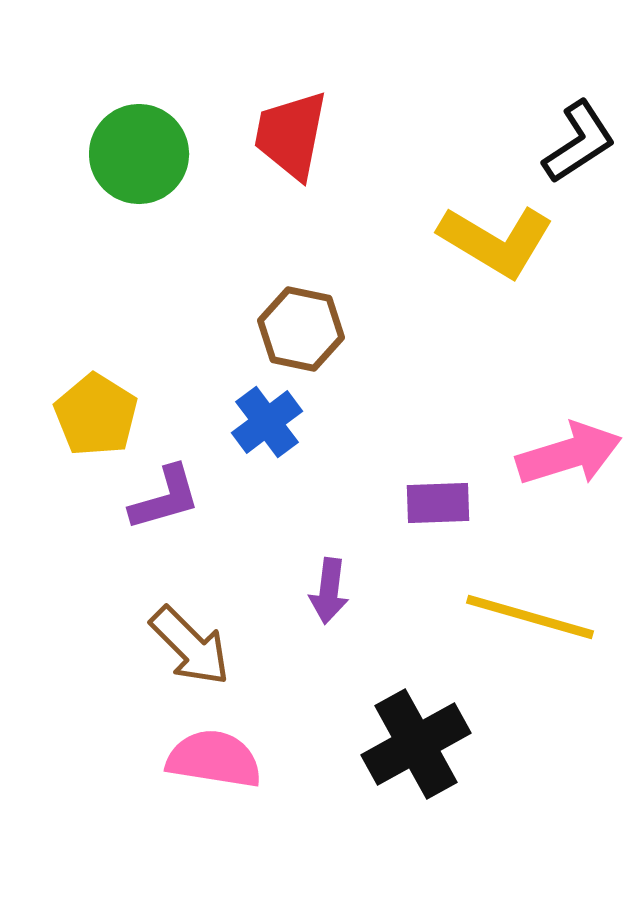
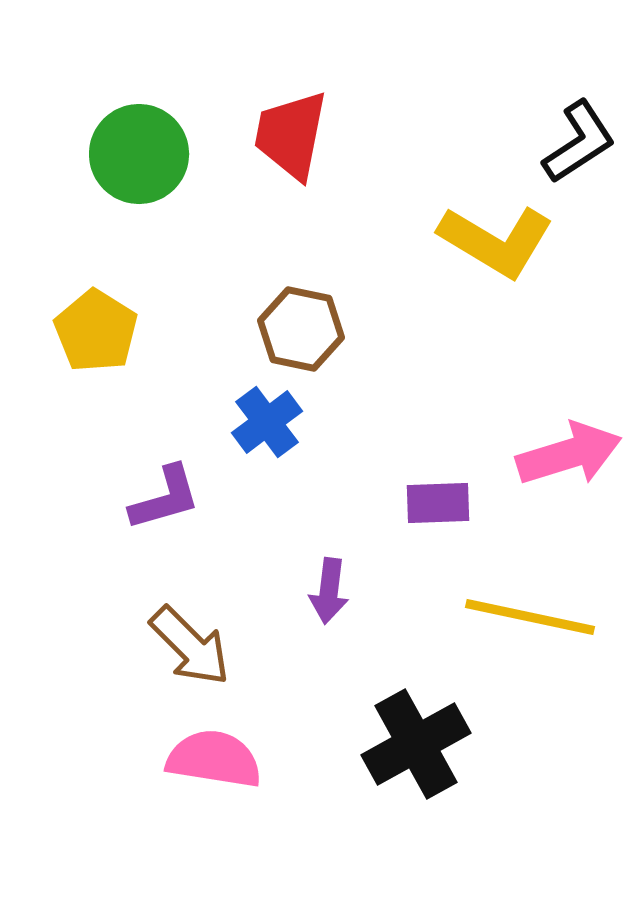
yellow pentagon: moved 84 px up
yellow line: rotated 4 degrees counterclockwise
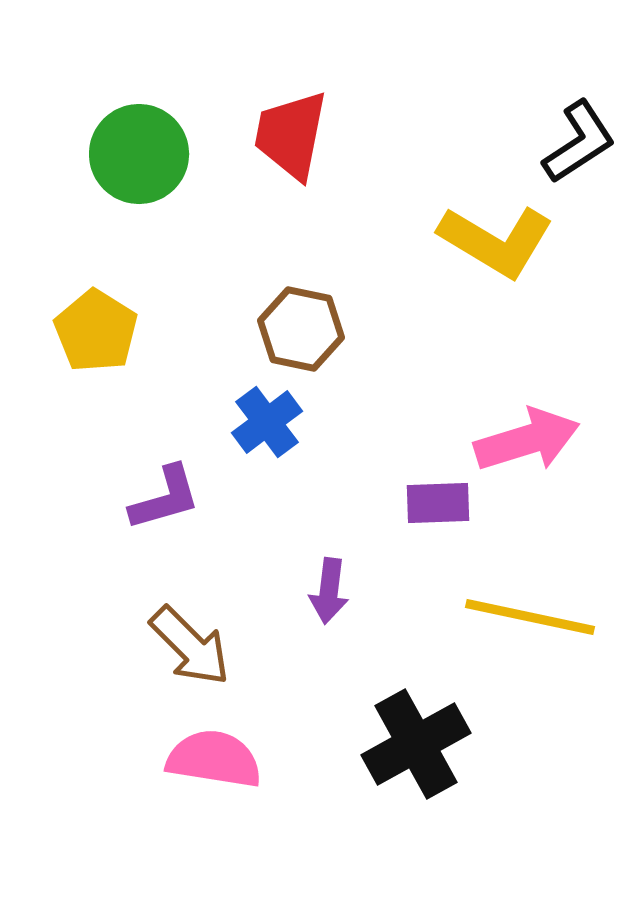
pink arrow: moved 42 px left, 14 px up
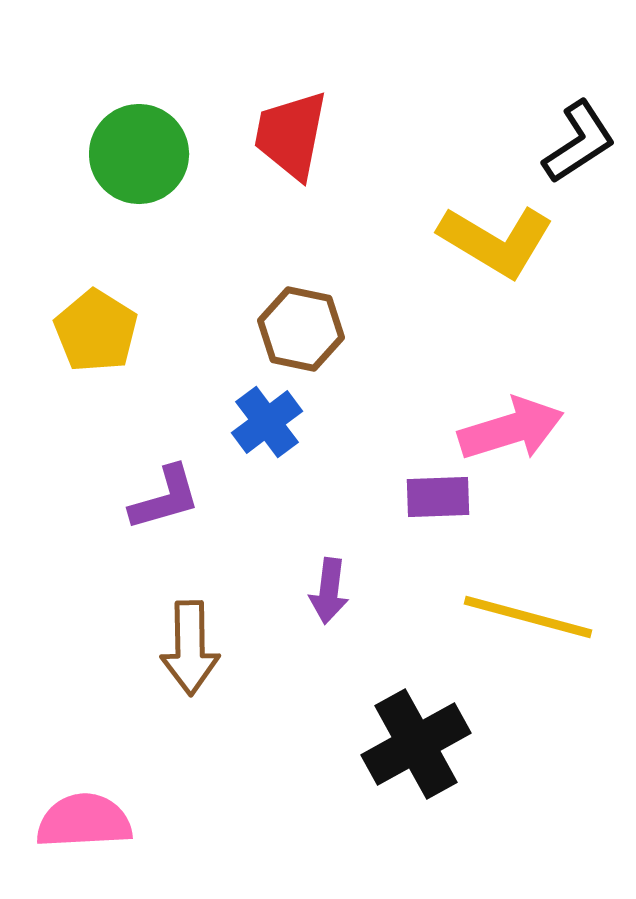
pink arrow: moved 16 px left, 11 px up
purple rectangle: moved 6 px up
yellow line: moved 2 px left; rotated 3 degrees clockwise
brown arrow: moved 2 px down; rotated 44 degrees clockwise
pink semicircle: moved 130 px left, 62 px down; rotated 12 degrees counterclockwise
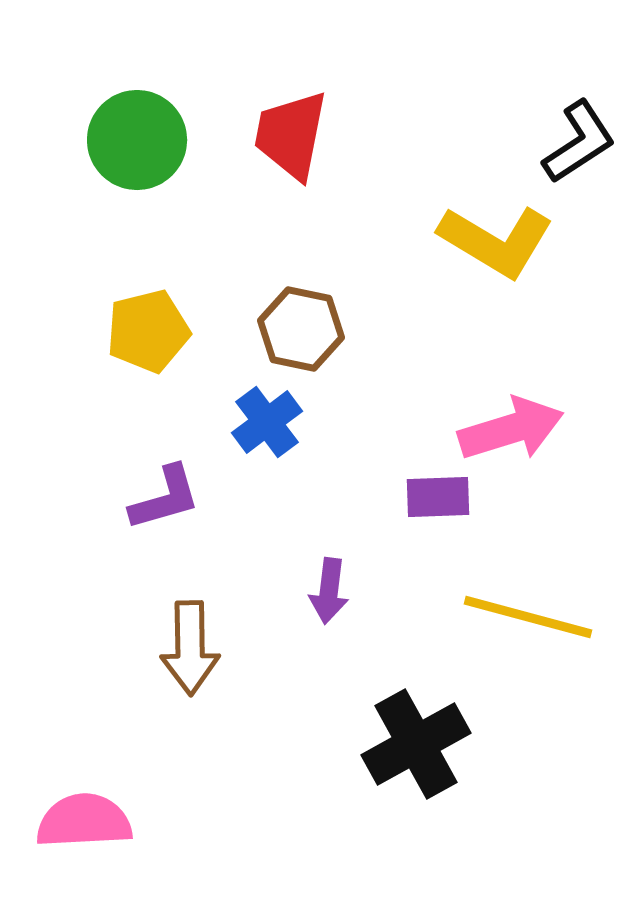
green circle: moved 2 px left, 14 px up
yellow pentagon: moved 52 px right; rotated 26 degrees clockwise
